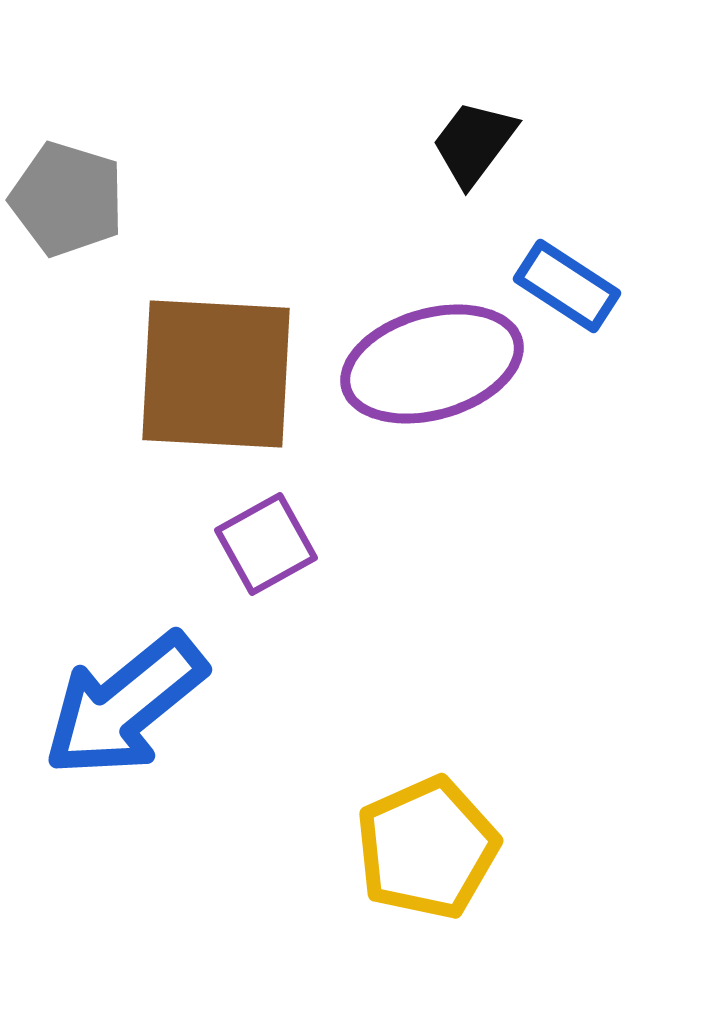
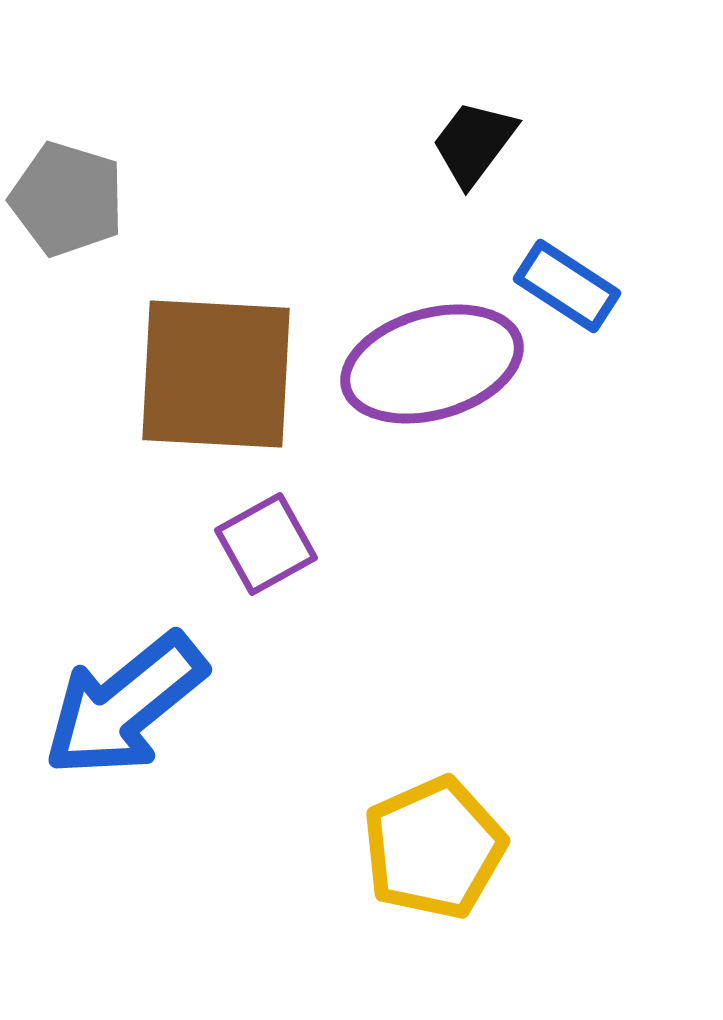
yellow pentagon: moved 7 px right
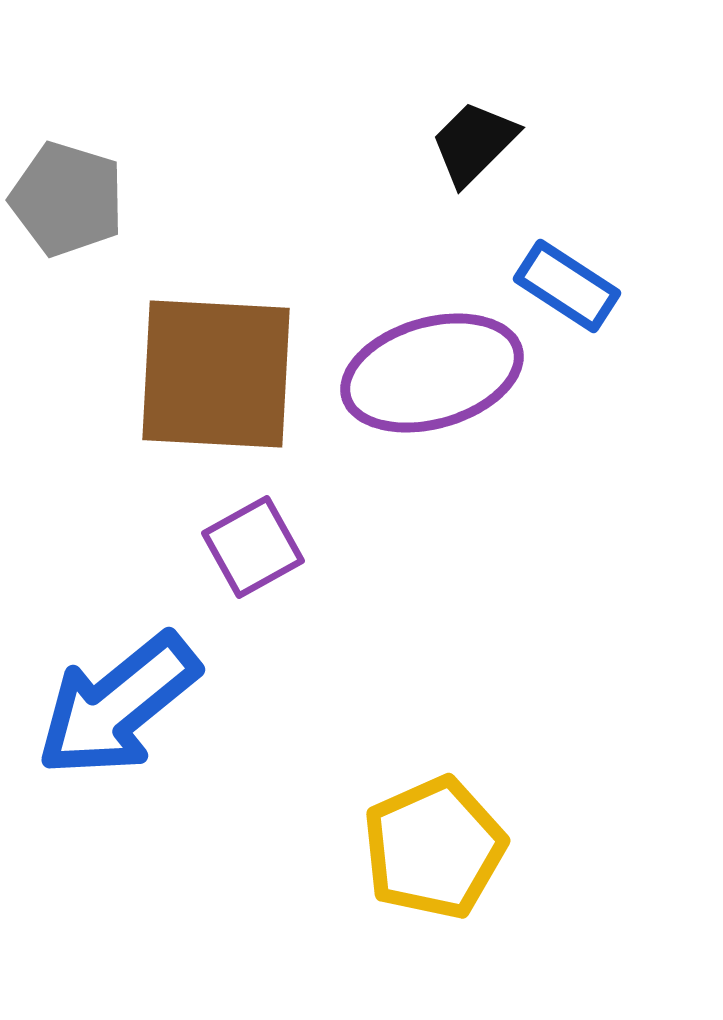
black trapezoid: rotated 8 degrees clockwise
purple ellipse: moved 9 px down
purple square: moved 13 px left, 3 px down
blue arrow: moved 7 px left
